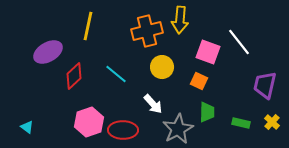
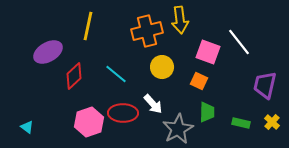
yellow arrow: rotated 12 degrees counterclockwise
red ellipse: moved 17 px up
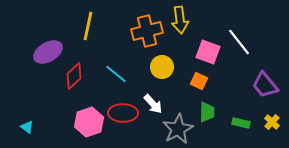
purple trapezoid: rotated 52 degrees counterclockwise
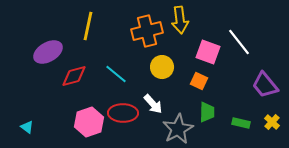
red diamond: rotated 28 degrees clockwise
